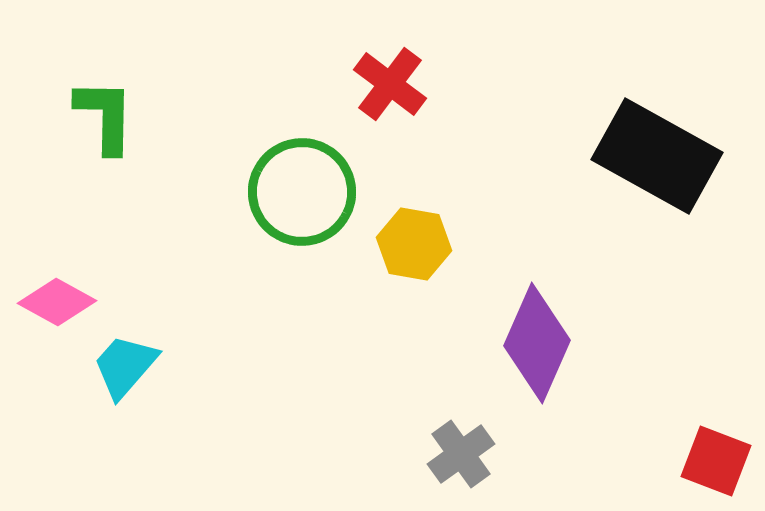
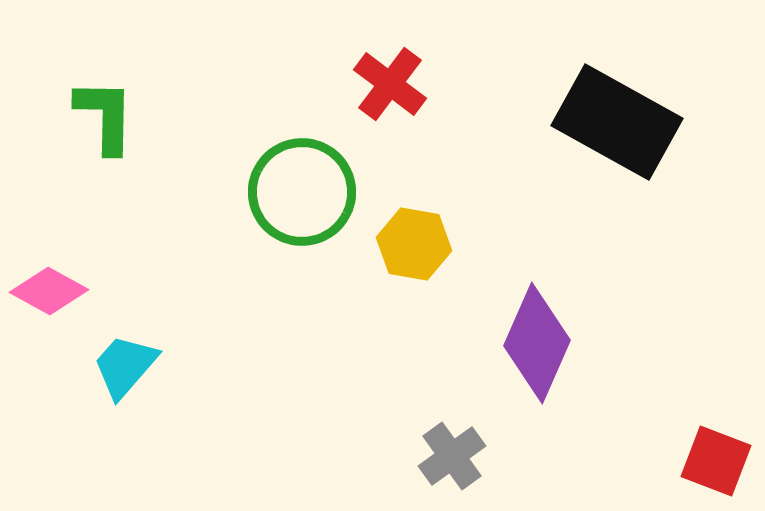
black rectangle: moved 40 px left, 34 px up
pink diamond: moved 8 px left, 11 px up
gray cross: moved 9 px left, 2 px down
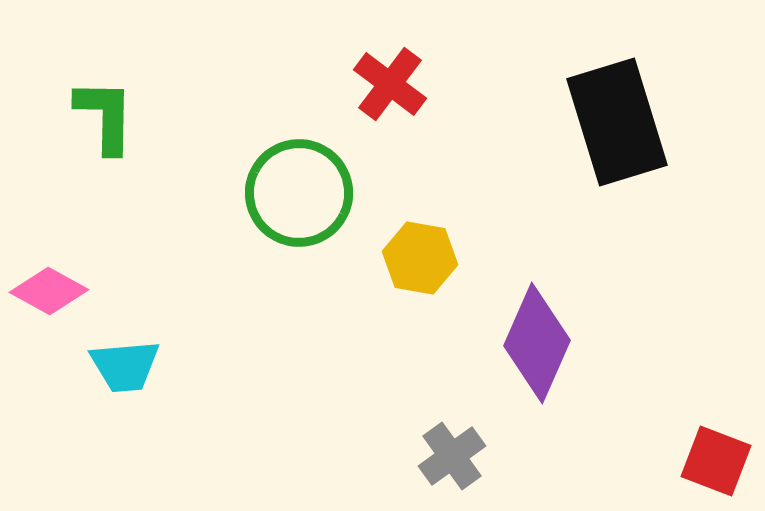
black rectangle: rotated 44 degrees clockwise
green circle: moved 3 px left, 1 px down
yellow hexagon: moved 6 px right, 14 px down
cyan trapezoid: rotated 136 degrees counterclockwise
